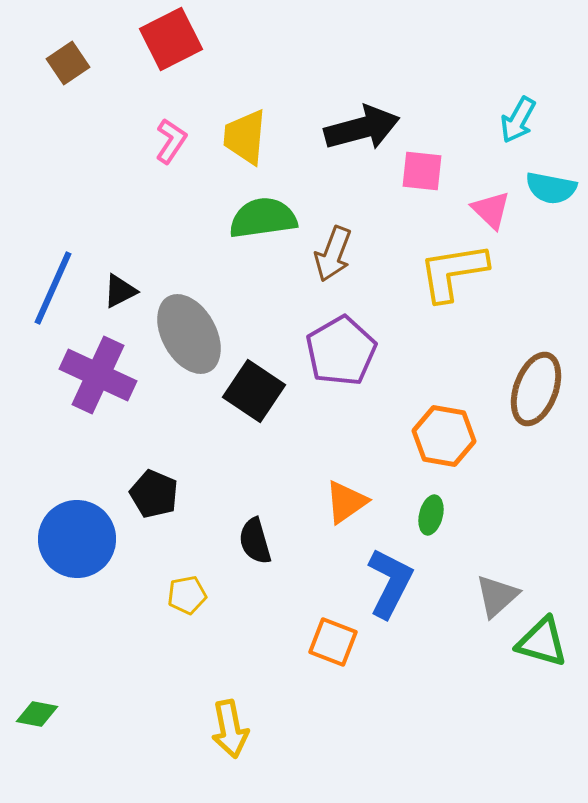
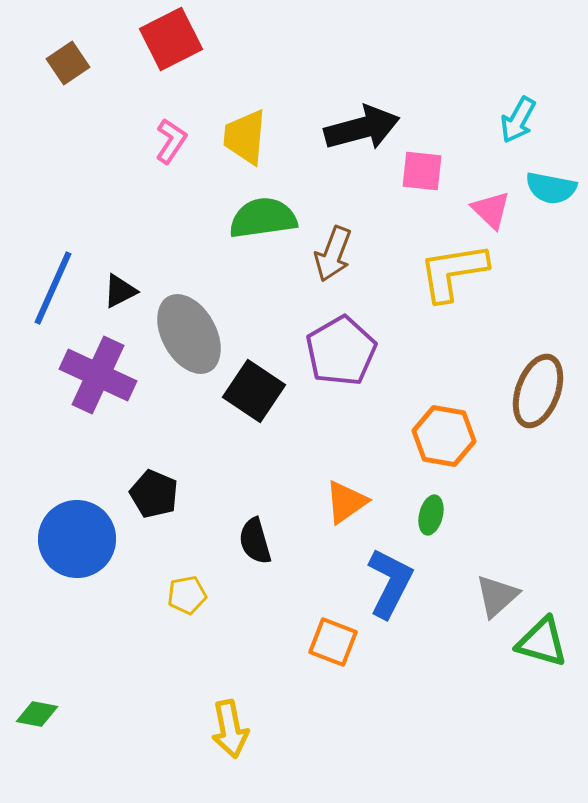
brown ellipse: moved 2 px right, 2 px down
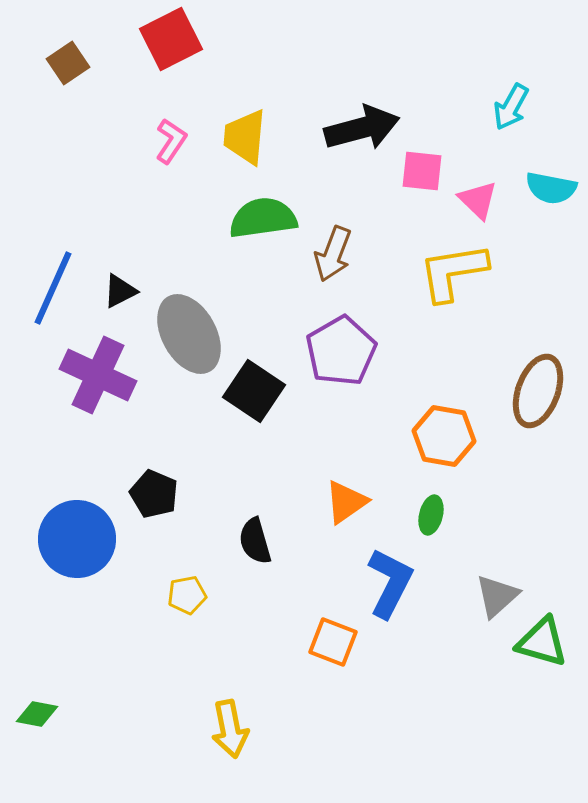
cyan arrow: moved 7 px left, 13 px up
pink triangle: moved 13 px left, 10 px up
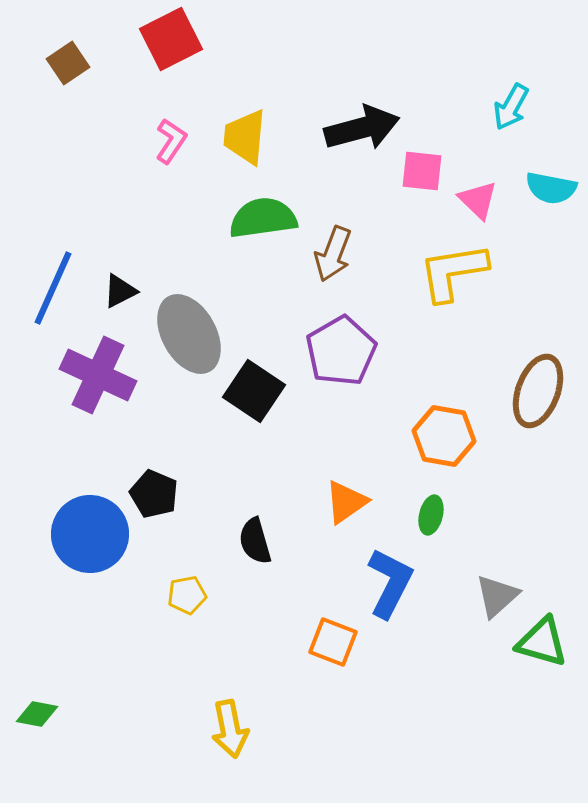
blue circle: moved 13 px right, 5 px up
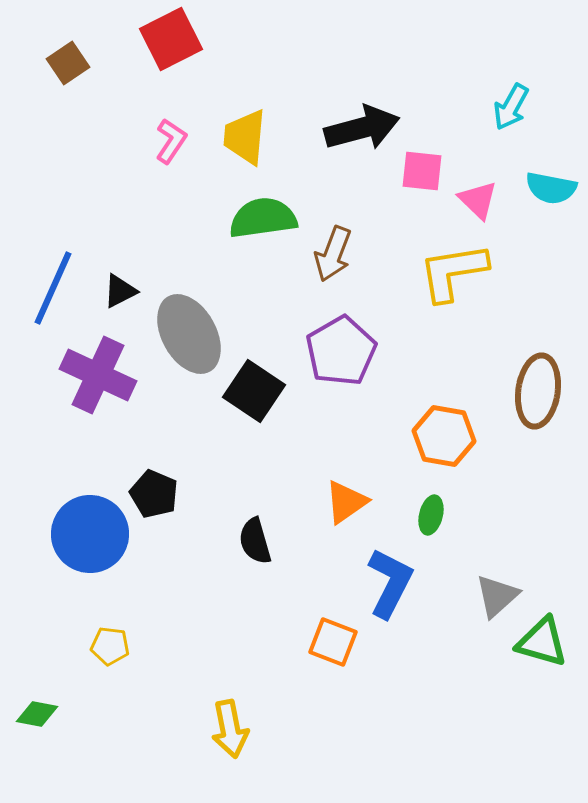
brown ellipse: rotated 12 degrees counterclockwise
yellow pentagon: moved 77 px left, 51 px down; rotated 18 degrees clockwise
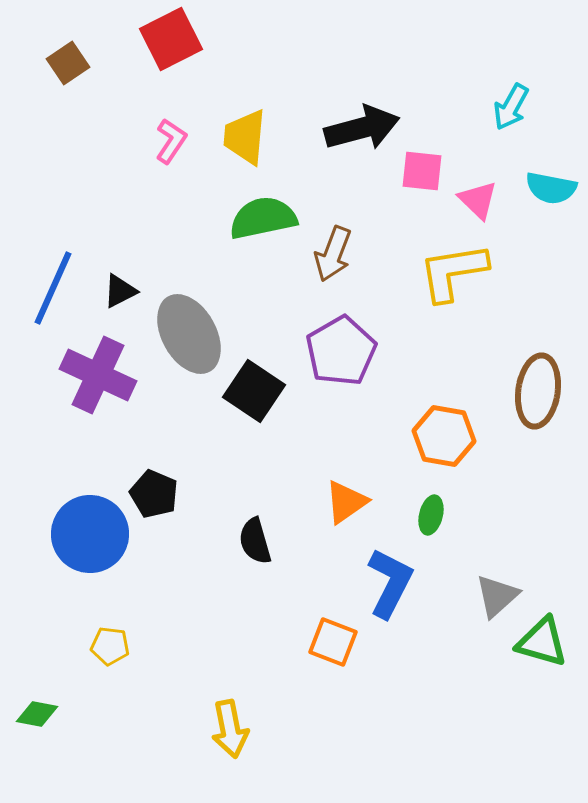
green semicircle: rotated 4 degrees counterclockwise
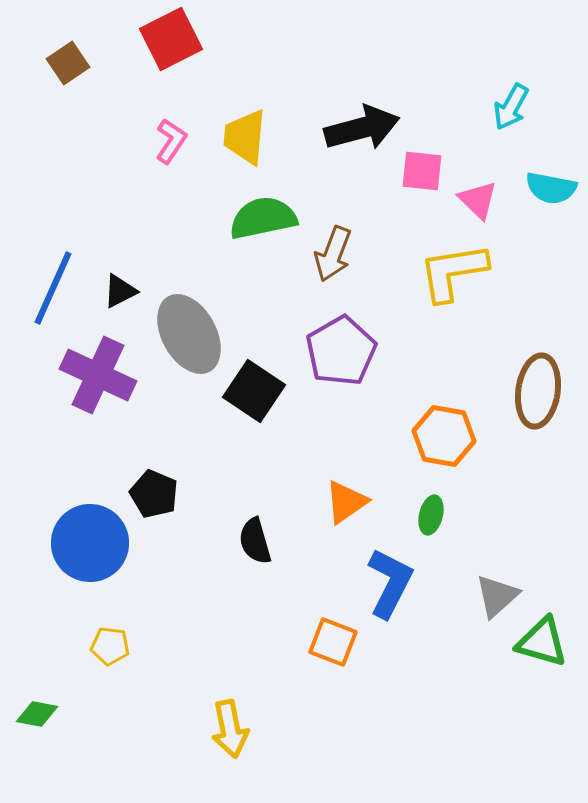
blue circle: moved 9 px down
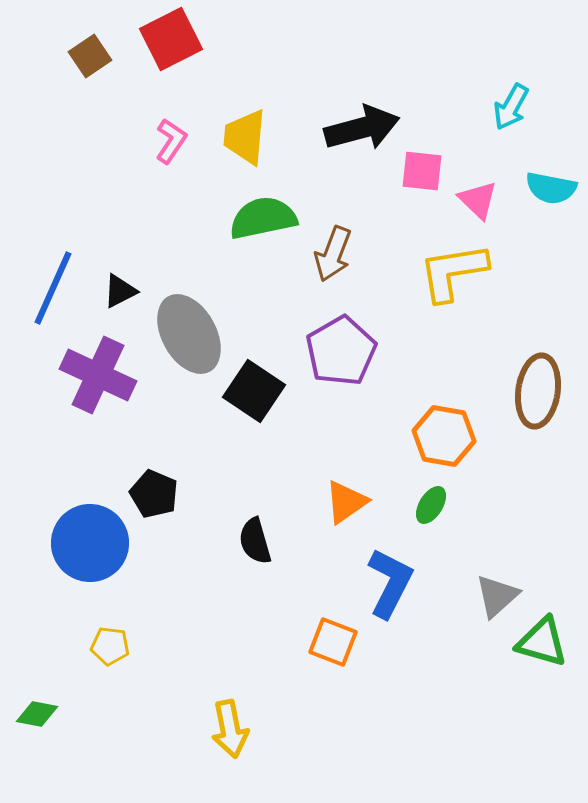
brown square: moved 22 px right, 7 px up
green ellipse: moved 10 px up; rotated 18 degrees clockwise
